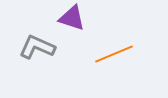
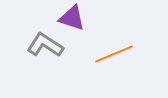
gray L-shape: moved 8 px right, 2 px up; rotated 9 degrees clockwise
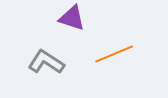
gray L-shape: moved 1 px right, 17 px down
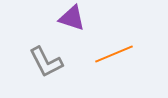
gray L-shape: rotated 150 degrees counterclockwise
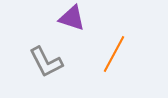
orange line: rotated 39 degrees counterclockwise
